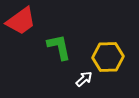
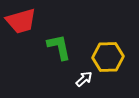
red trapezoid: rotated 20 degrees clockwise
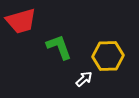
green L-shape: rotated 8 degrees counterclockwise
yellow hexagon: moved 1 px up
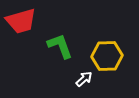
green L-shape: moved 1 px right, 1 px up
yellow hexagon: moved 1 px left
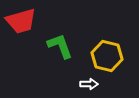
yellow hexagon: rotated 16 degrees clockwise
white arrow: moved 5 px right, 5 px down; rotated 42 degrees clockwise
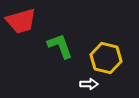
yellow hexagon: moved 1 px left, 2 px down
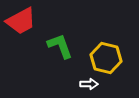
red trapezoid: rotated 12 degrees counterclockwise
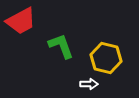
green L-shape: moved 1 px right
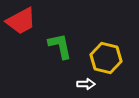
green L-shape: moved 1 px left; rotated 8 degrees clockwise
white arrow: moved 3 px left
